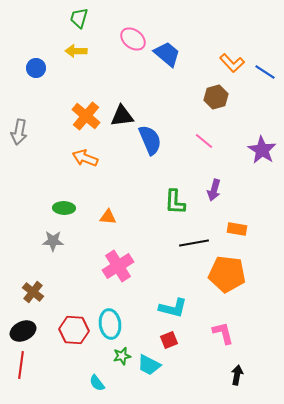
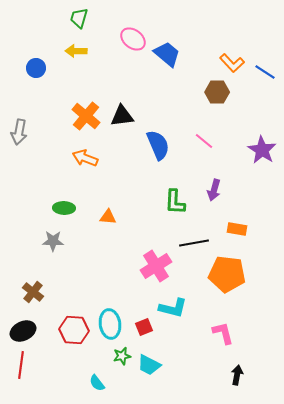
brown hexagon: moved 1 px right, 5 px up; rotated 15 degrees clockwise
blue semicircle: moved 8 px right, 5 px down
pink cross: moved 38 px right
red square: moved 25 px left, 13 px up
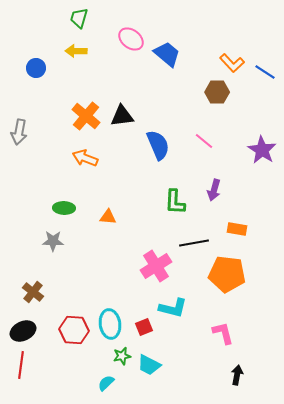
pink ellipse: moved 2 px left
cyan semicircle: moved 9 px right; rotated 84 degrees clockwise
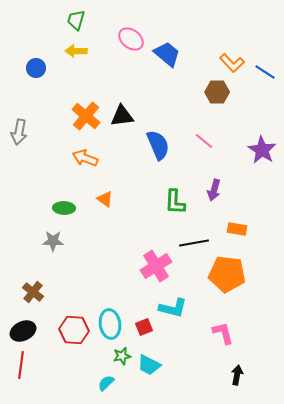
green trapezoid: moved 3 px left, 2 px down
orange triangle: moved 3 px left, 18 px up; rotated 30 degrees clockwise
